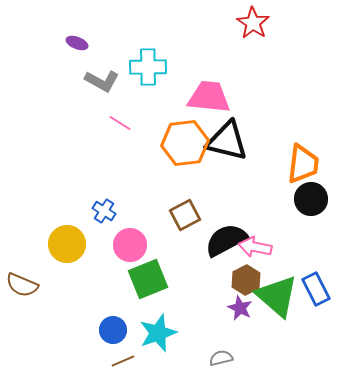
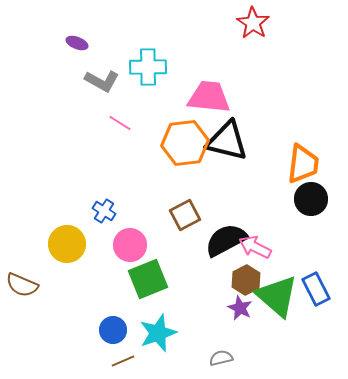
pink arrow: rotated 16 degrees clockwise
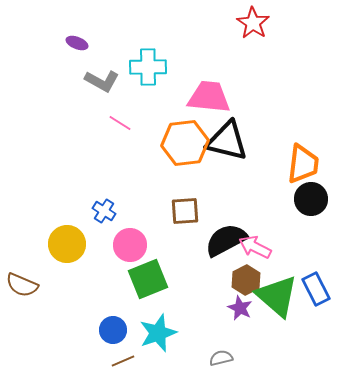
brown square: moved 4 px up; rotated 24 degrees clockwise
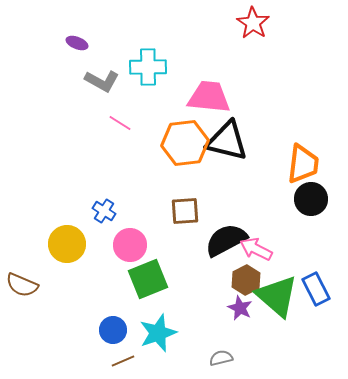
pink arrow: moved 1 px right, 2 px down
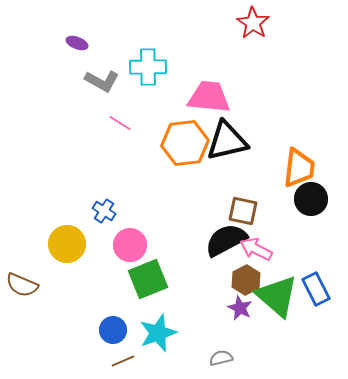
black triangle: rotated 27 degrees counterclockwise
orange trapezoid: moved 4 px left, 4 px down
brown square: moved 58 px right; rotated 16 degrees clockwise
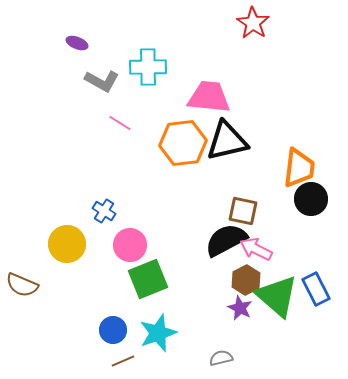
orange hexagon: moved 2 px left
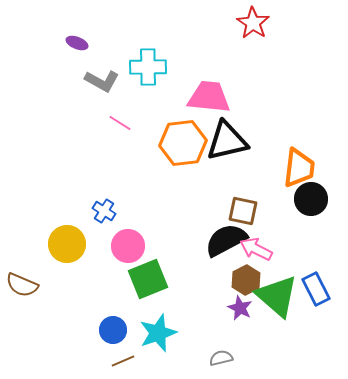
pink circle: moved 2 px left, 1 px down
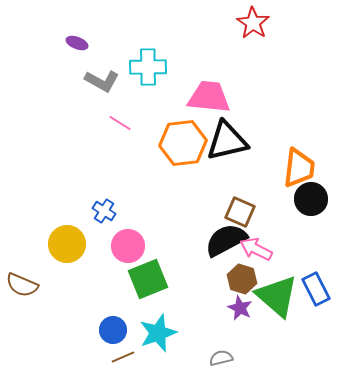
brown square: moved 3 px left, 1 px down; rotated 12 degrees clockwise
brown hexagon: moved 4 px left, 1 px up; rotated 16 degrees counterclockwise
brown line: moved 4 px up
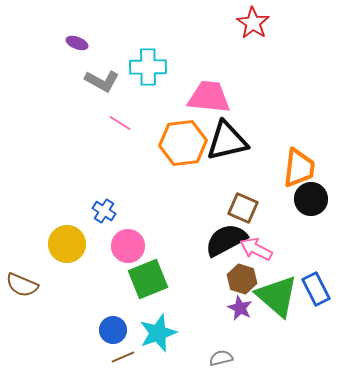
brown square: moved 3 px right, 4 px up
